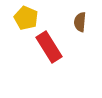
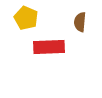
red rectangle: rotated 60 degrees counterclockwise
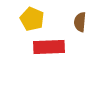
yellow pentagon: moved 6 px right, 1 px down
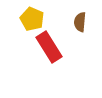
red rectangle: rotated 60 degrees clockwise
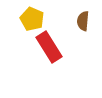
brown semicircle: moved 3 px right, 1 px up
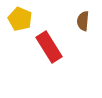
yellow pentagon: moved 12 px left
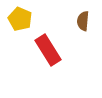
red rectangle: moved 1 px left, 3 px down
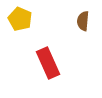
red rectangle: moved 13 px down; rotated 8 degrees clockwise
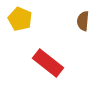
red rectangle: rotated 28 degrees counterclockwise
